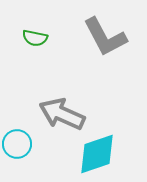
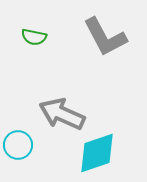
green semicircle: moved 1 px left, 1 px up
cyan circle: moved 1 px right, 1 px down
cyan diamond: moved 1 px up
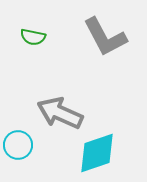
green semicircle: moved 1 px left
gray arrow: moved 2 px left, 1 px up
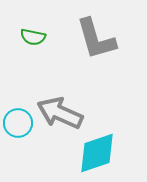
gray L-shape: moved 9 px left, 2 px down; rotated 12 degrees clockwise
cyan circle: moved 22 px up
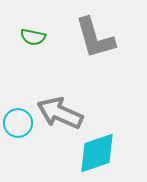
gray L-shape: moved 1 px left, 1 px up
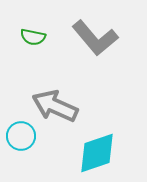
gray L-shape: rotated 24 degrees counterclockwise
gray arrow: moved 5 px left, 7 px up
cyan circle: moved 3 px right, 13 px down
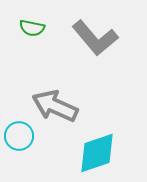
green semicircle: moved 1 px left, 9 px up
cyan circle: moved 2 px left
